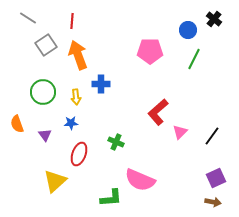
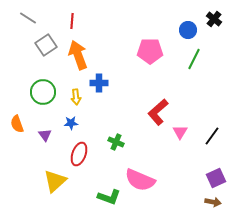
blue cross: moved 2 px left, 1 px up
pink triangle: rotated 14 degrees counterclockwise
green L-shape: moved 2 px left, 1 px up; rotated 25 degrees clockwise
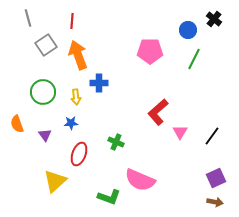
gray line: rotated 42 degrees clockwise
brown arrow: moved 2 px right
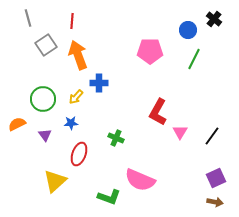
green circle: moved 7 px down
yellow arrow: rotated 49 degrees clockwise
red L-shape: rotated 20 degrees counterclockwise
orange semicircle: rotated 84 degrees clockwise
green cross: moved 4 px up
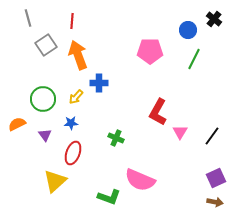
red ellipse: moved 6 px left, 1 px up
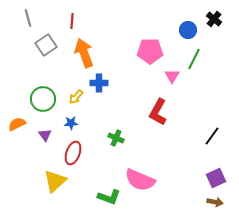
orange arrow: moved 6 px right, 2 px up
pink triangle: moved 8 px left, 56 px up
